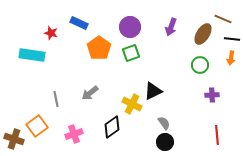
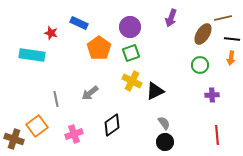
brown line: moved 1 px up; rotated 36 degrees counterclockwise
purple arrow: moved 9 px up
black triangle: moved 2 px right
yellow cross: moved 23 px up
black diamond: moved 2 px up
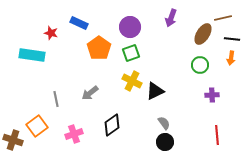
brown cross: moved 1 px left, 1 px down
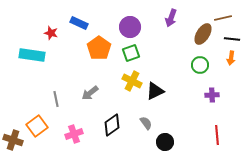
gray semicircle: moved 18 px left
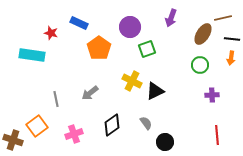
green square: moved 16 px right, 4 px up
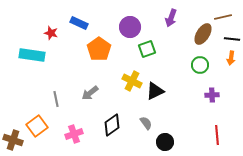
brown line: moved 1 px up
orange pentagon: moved 1 px down
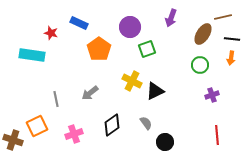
purple cross: rotated 16 degrees counterclockwise
orange square: rotated 10 degrees clockwise
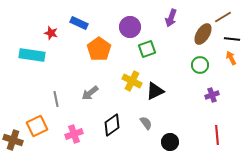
brown line: rotated 18 degrees counterclockwise
orange arrow: rotated 144 degrees clockwise
black circle: moved 5 px right
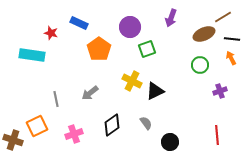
brown ellipse: moved 1 px right; rotated 35 degrees clockwise
purple cross: moved 8 px right, 4 px up
